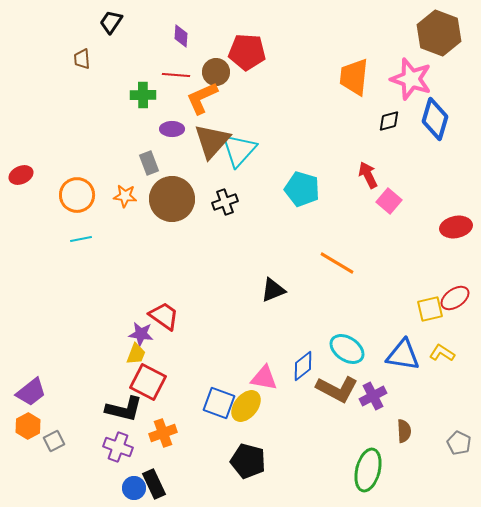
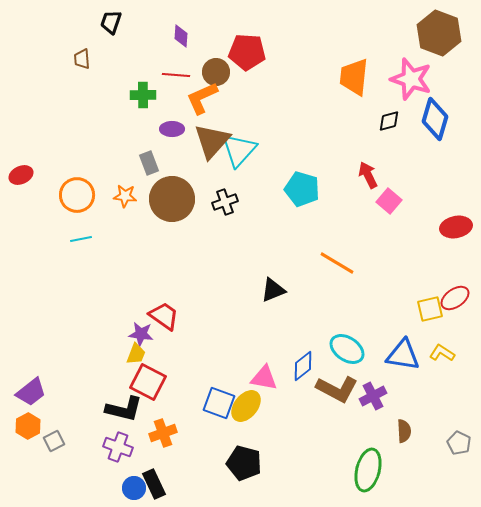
black trapezoid at (111, 22): rotated 15 degrees counterclockwise
black pentagon at (248, 461): moved 4 px left, 2 px down
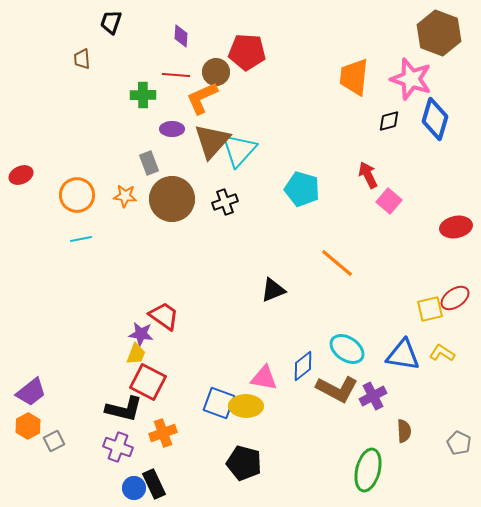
orange line at (337, 263): rotated 9 degrees clockwise
yellow ellipse at (246, 406): rotated 52 degrees clockwise
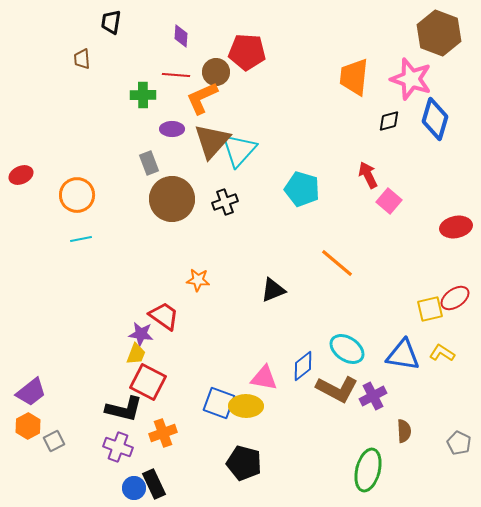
black trapezoid at (111, 22): rotated 10 degrees counterclockwise
orange star at (125, 196): moved 73 px right, 84 px down
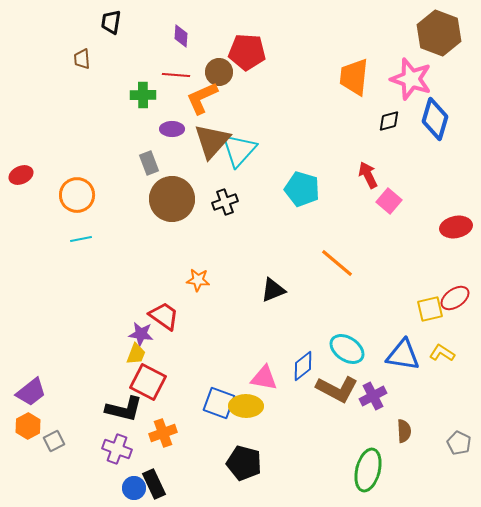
brown circle at (216, 72): moved 3 px right
purple cross at (118, 447): moved 1 px left, 2 px down
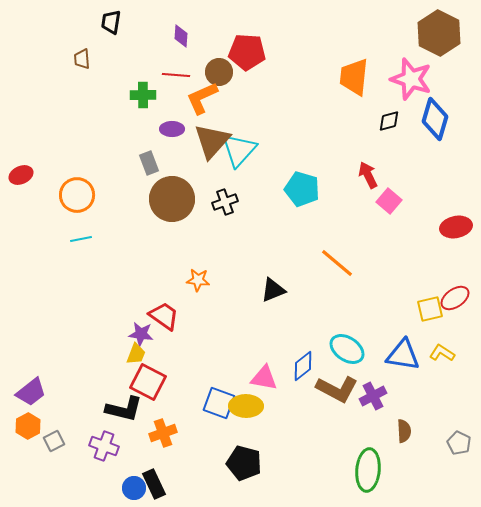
brown hexagon at (439, 33): rotated 6 degrees clockwise
purple cross at (117, 449): moved 13 px left, 3 px up
green ellipse at (368, 470): rotated 9 degrees counterclockwise
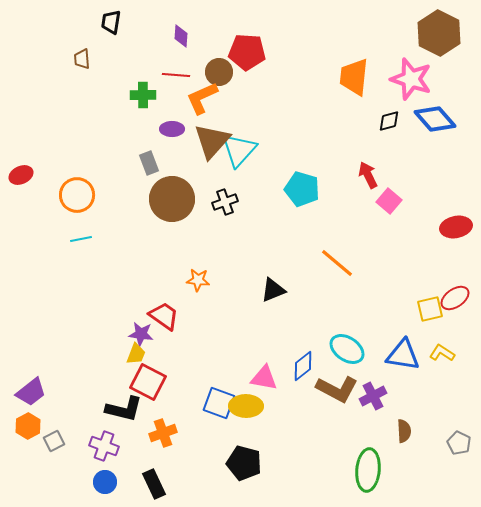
blue diamond at (435, 119): rotated 57 degrees counterclockwise
blue circle at (134, 488): moved 29 px left, 6 px up
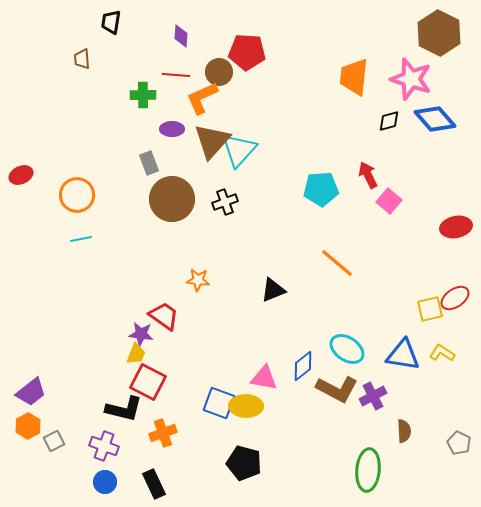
cyan pentagon at (302, 189): moved 19 px right; rotated 20 degrees counterclockwise
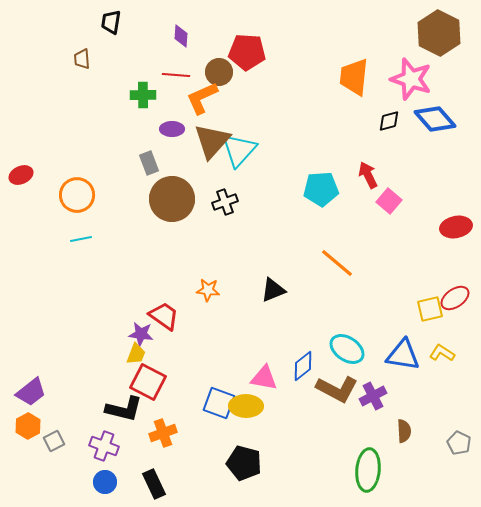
orange star at (198, 280): moved 10 px right, 10 px down
